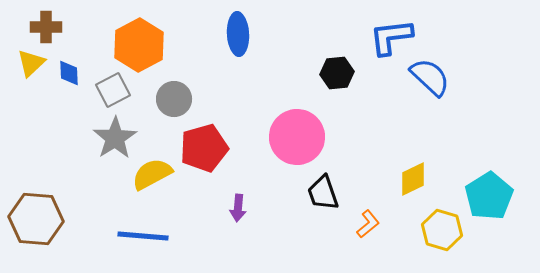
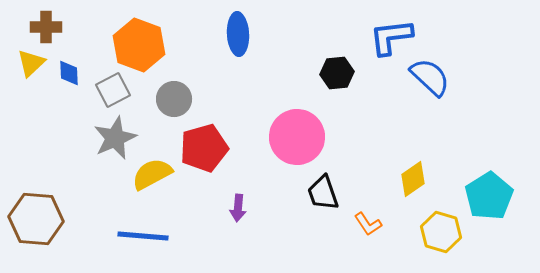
orange hexagon: rotated 12 degrees counterclockwise
gray star: rotated 9 degrees clockwise
yellow diamond: rotated 9 degrees counterclockwise
orange L-shape: rotated 96 degrees clockwise
yellow hexagon: moved 1 px left, 2 px down
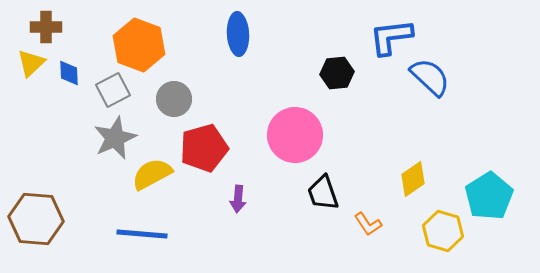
pink circle: moved 2 px left, 2 px up
purple arrow: moved 9 px up
yellow hexagon: moved 2 px right, 1 px up
blue line: moved 1 px left, 2 px up
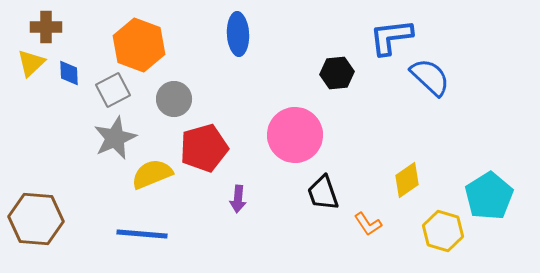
yellow semicircle: rotated 6 degrees clockwise
yellow diamond: moved 6 px left, 1 px down
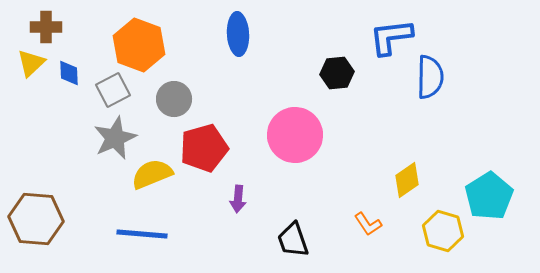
blue semicircle: rotated 48 degrees clockwise
black trapezoid: moved 30 px left, 47 px down
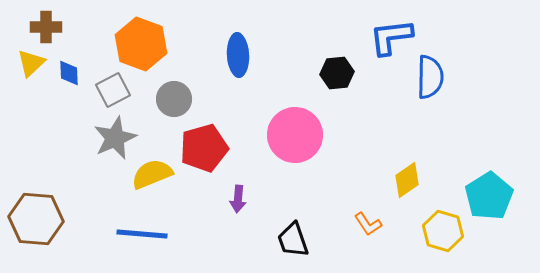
blue ellipse: moved 21 px down
orange hexagon: moved 2 px right, 1 px up
